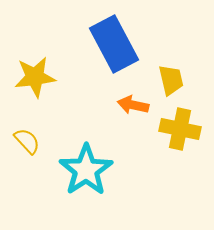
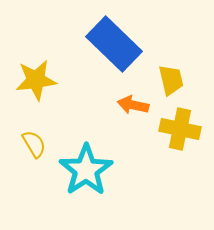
blue rectangle: rotated 18 degrees counterclockwise
yellow star: moved 1 px right, 3 px down
yellow semicircle: moved 7 px right, 3 px down; rotated 12 degrees clockwise
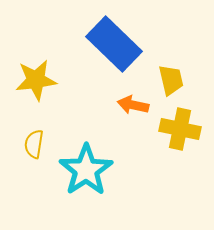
yellow semicircle: rotated 140 degrees counterclockwise
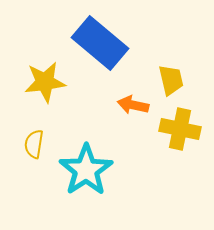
blue rectangle: moved 14 px left, 1 px up; rotated 4 degrees counterclockwise
yellow star: moved 9 px right, 2 px down
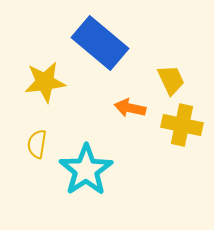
yellow trapezoid: rotated 12 degrees counterclockwise
orange arrow: moved 3 px left, 3 px down
yellow cross: moved 2 px right, 4 px up
yellow semicircle: moved 3 px right
